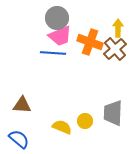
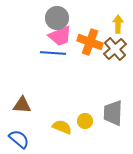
yellow arrow: moved 4 px up
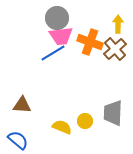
pink trapezoid: moved 1 px right; rotated 15 degrees clockwise
blue line: rotated 35 degrees counterclockwise
blue semicircle: moved 1 px left, 1 px down
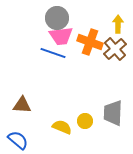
blue line: rotated 50 degrees clockwise
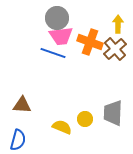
yellow circle: moved 2 px up
blue semicircle: rotated 65 degrees clockwise
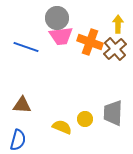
blue line: moved 27 px left, 6 px up
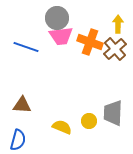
yellow circle: moved 4 px right, 2 px down
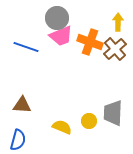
yellow arrow: moved 2 px up
pink trapezoid: rotated 15 degrees counterclockwise
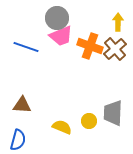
orange cross: moved 4 px down
